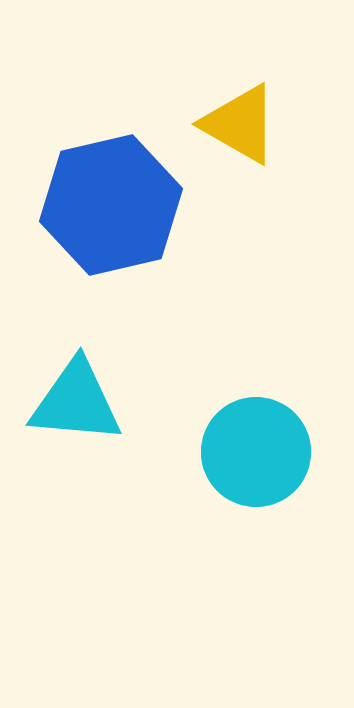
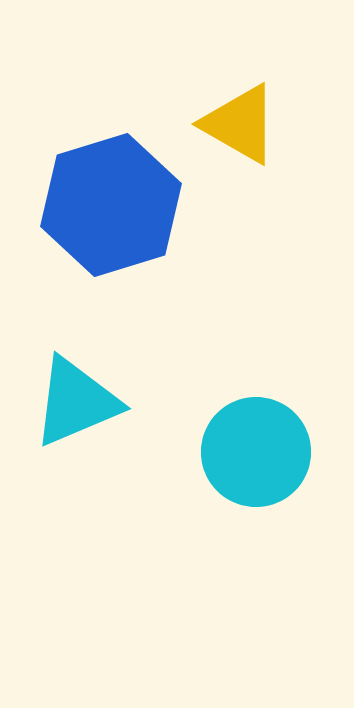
blue hexagon: rotated 4 degrees counterclockwise
cyan triangle: rotated 28 degrees counterclockwise
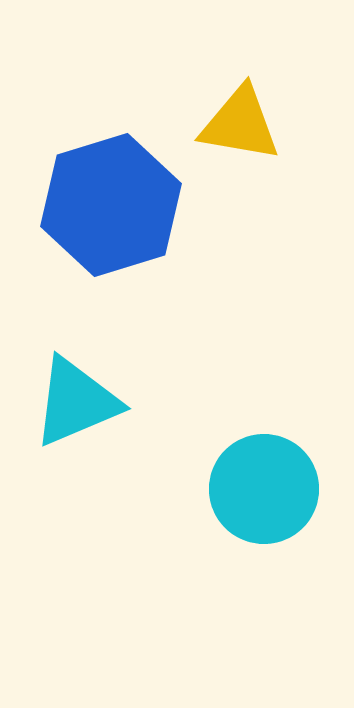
yellow triangle: rotated 20 degrees counterclockwise
cyan circle: moved 8 px right, 37 px down
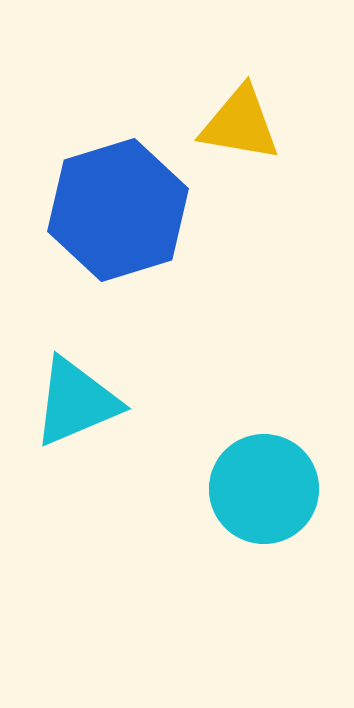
blue hexagon: moved 7 px right, 5 px down
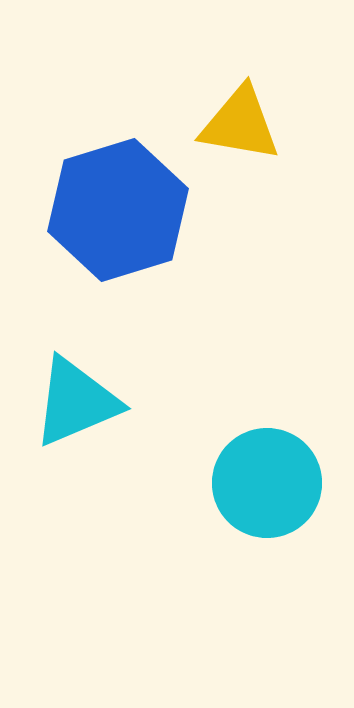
cyan circle: moved 3 px right, 6 px up
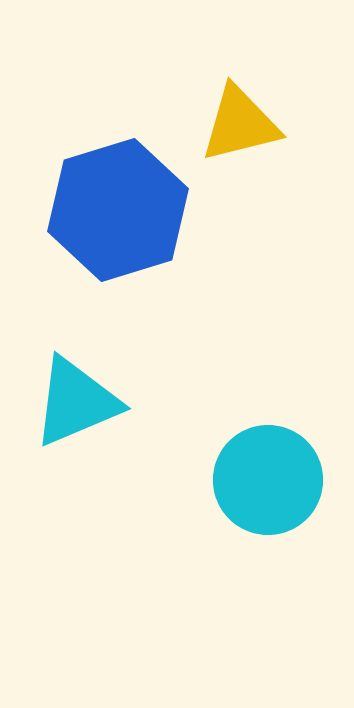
yellow triangle: rotated 24 degrees counterclockwise
cyan circle: moved 1 px right, 3 px up
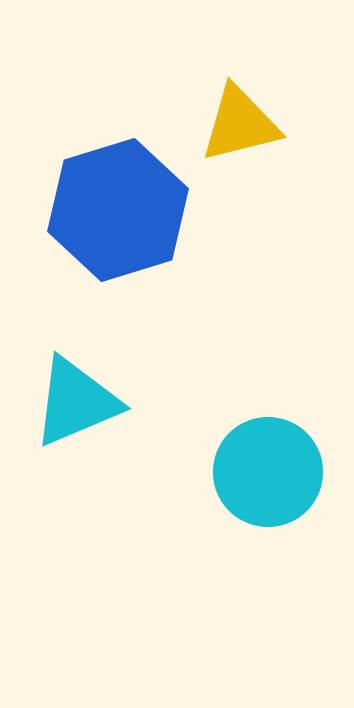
cyan circle: moved 8 px up
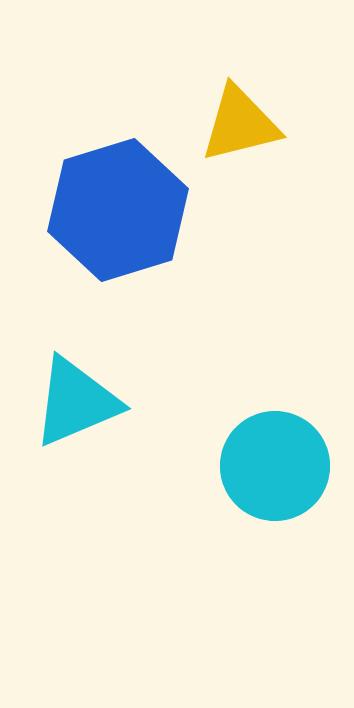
cyan circle: moved 7 px right, 6 px up
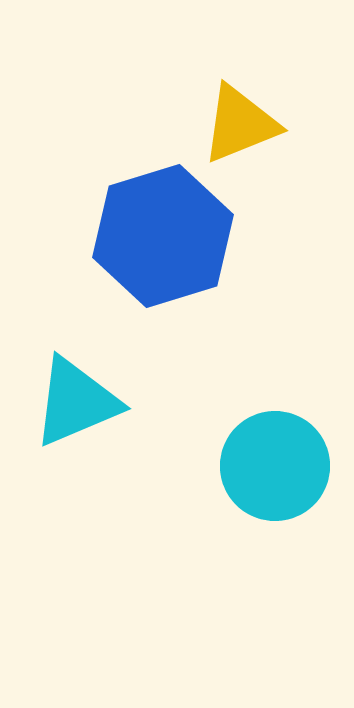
yellow triangle: rotated 8 degrees counterclockwise
blue hexagon: moved 45 px right, 26 px down
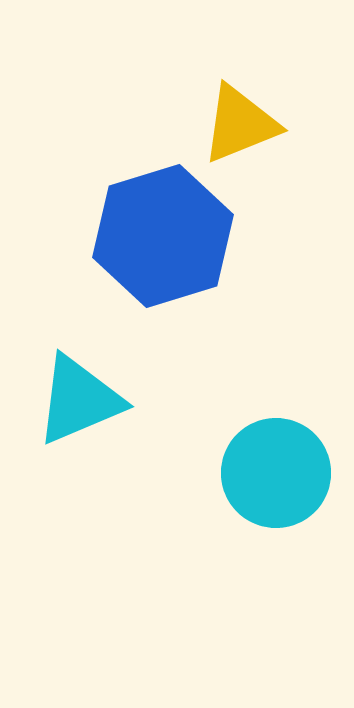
cyan triangle: moved 3 px right, 2 px up
cyan circle: moved 1 px right, 7 px down
